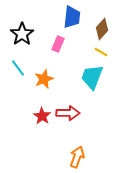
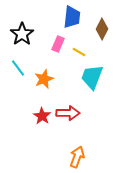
brown diamond: rotated 15 degrees counterclockwise
yellow line: moved 22 px left
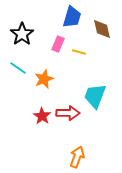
blue trapezoid: rotated 10 degrees clockwise
brown diamond: rotated 40 degrees counterclockwise
yellow line: rotated 16 degrees counterclockwise
cyan line: rotated 18 degrees counterclockwise
cyan trapezoid: moved 3 px right, 19 px down
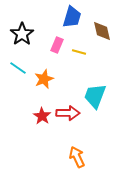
brown diamond: moved 2 px down
pink rectangle: moved 1 px left, 1 px down
orange arrow: rotated 45 degrees counterclockwise
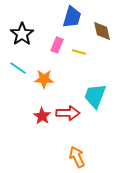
orange star: rotated 24 degrees clockwise
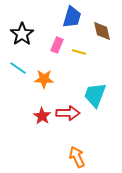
cyan trapezoid: moved 1 px up
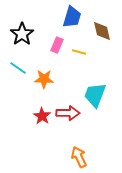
orange arrow: moved 2 px right
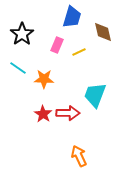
brown diamond: moved 1 px right, 1 px down
yellow line: rotated 40 degrees counterclockwise
red star: moved 1 px right, 2 px up
orange arrow: moved 1 px up
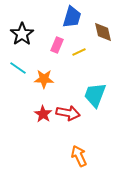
red arrow: rotated 10 degrees clockwise
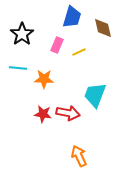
brown diamond: moved 4 px up
cyan line: rotated 30 degrees counterclockwise
red star: rotated 24 degrees counterclockwise
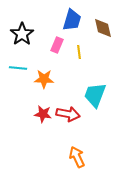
blue trapezoid: moved 3 px down
yellow line: rotated 72 degrees counterclockwise
red arrow: moved 1 px down
orange arrow: moved 2 px left, 1 px down
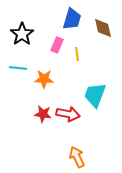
blue trapezoid: moved 1 px up
yellow line: moved 2 px left, 2 px down
